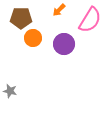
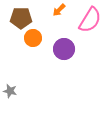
purple circle: moved 5 px down
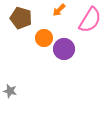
brown pentagon: rotated 15 degrees clockwise
orange circle: moved 11 px right
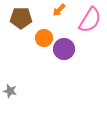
brown pentagon: rotated 15 degrees counterclockwise
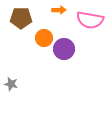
orange arrow: rotated 136 degrees counterclockwise
pink semicircle: rotated 68 degrees clockwise
gray star: moved 1 px right, 7 px up
